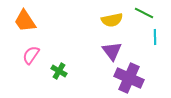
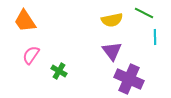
purple cross: moved 1 px down
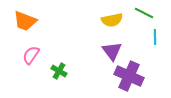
orange trapezoid: rotated 35 degrees counterclockwise
purple cross: moved 3 px up
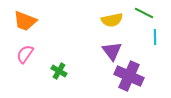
pink semicircle: moved 6 px left, 1 px up
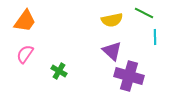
orange trapezoid: rotated 75 degrees counterclockwise
purple triangle: rotated 10 degrees counterclockwise
purple cross: rotated 8 degrees counterclockwise
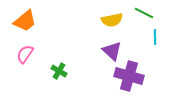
orange trapezoid: rotated 15 degrees clockwise
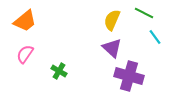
yellow semicircle: rotated 125 degrees clockwise
cyan line: rotated 35 degrees counterclockwise
purple triangle: moved 3 px up
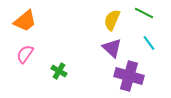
cyan line: moved 6 px left, 6 px down
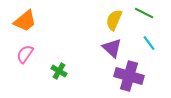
yellow semicircle: moved 2 px right
